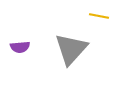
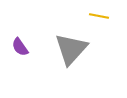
purple semicircle: rotated 60 degrees clockwise
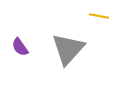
gray triangle: moved 3 px left
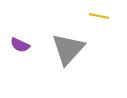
purple semicircle: moved 2 px up; rotated 30 degrees counterclockwise
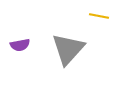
purple semicircle: rotated 36 degrees counterclockwise
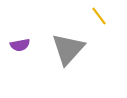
yellow line: rotated 42 degrees clockwise
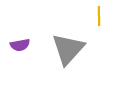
yellow line: rotated 36 degrees clockwise
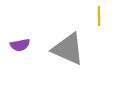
gray triangle: rotated 48 degrees counterclockwise
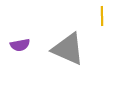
yellow line: moved 3 px right
